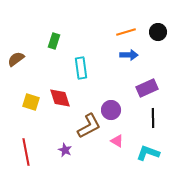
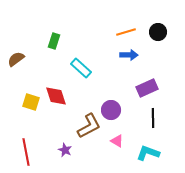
cyan rectangle: rotated 40 degrees counterclockwise
red diamond: moved 4 px left, 2 px up
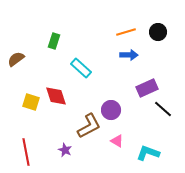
black line: moved 10 px right, 9 px up; rotated 48 degrees counterclockwise
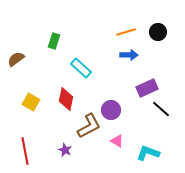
red diamond: moved 10 px right, 3 px down; rotated 30 degrees clockwise
yellow square: rotated 12 degrees clockwise
black line: moved 2 px left
red line: moved 1 px left, 1 px up
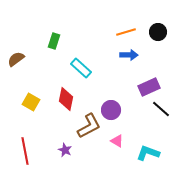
purple rectangle: moved 2 px right, 1 px up
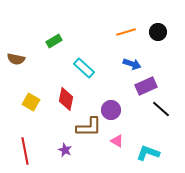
green rectangle: rotated 42 degrees clockwise
blue arrow: moved 3 px right, 9 px down; rotated 18 degrees clockwise
brown semicircle: rotated 132 degrees counterclockwise
cyan rectangle: moved 3 px right
purple rectangle: moved 3 px left, 1 px up
brown L-shape: moved 1 px down; rotated 28 degrees clockwise
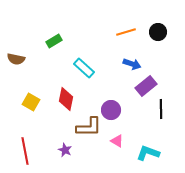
purple rectangle: rotated 15 degrees counterclockwise
black line: rotated 48 degrees clockwise
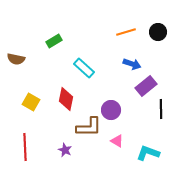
red line: moved 4 px up; rotated 8 degrees clockwise
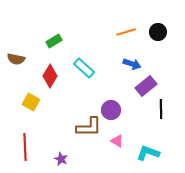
red diamond: moved 16 px left, 23 px up; rotated 20 degrees clockwise
purple star: moved 4 px left, 9 px down
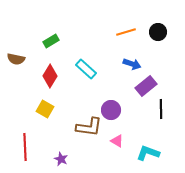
green rectangle: moved 3 px left
cyan rectangle: moved 2 px right, 1 px down
yellow square: moved 14 px right, 7 px down
brown L-shape: rotated 8 degrees clockwise
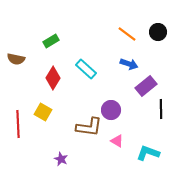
orange line: moved 1 px right, 2 px down; rotated 54 degrees clockwise
blue arrow: moved 3 px left
red diamond: moved 3 px right, 2 px down
yellow square: moved 2 px left, 3 px down
red line: moved 7 px left, 23 px up
